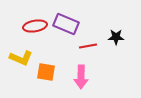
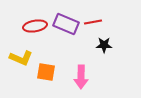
black star: moved 12 px left, 8 px down
red line: moved 5 px right, 24 px up
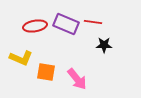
red line: rotated 18 degrees clockwise
pink arrow: moved 4 px left, 2 px down; rotated 40 degrees counterclockwise
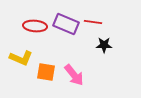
red ellipse: rotated 15 degrees clockwise
pink arrow: moved 3 px left, 4 px up
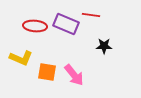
red line: moved 2 px left, 7 px up
black star: moved 1 px down
orange square: moved 1 px right
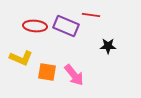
purple rectangle: moved 2 px down
black star: moved 4 px right
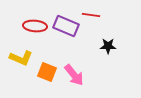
orange square: rotated 12 degrees clockwise
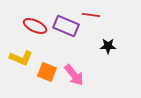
red ellipse: rotated 20 degrees clockwise
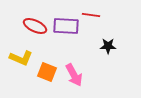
purple rectangle: rotated 20 degrees counterclockwise
pink arrow: rotated 10 degrees clockwise
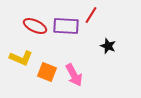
red line: rotated 66 degrees counterclockwise
black star: rotated 21 degrees clockwise
